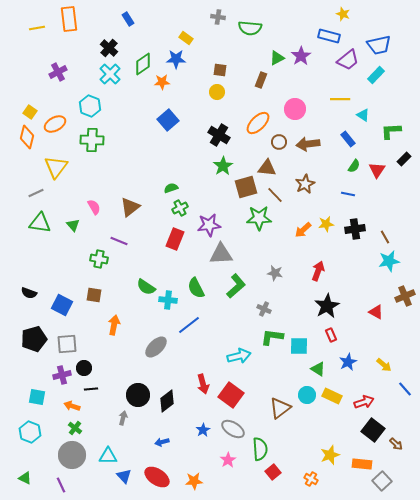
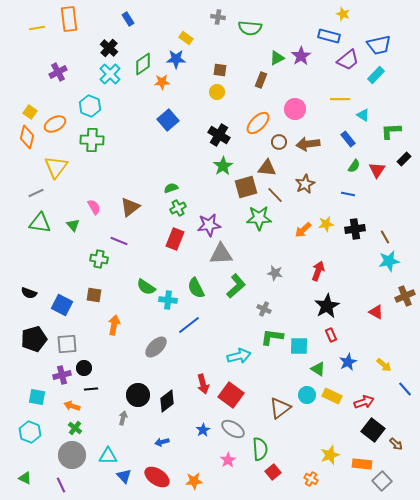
green cross at (180, 208): moved 2 px left
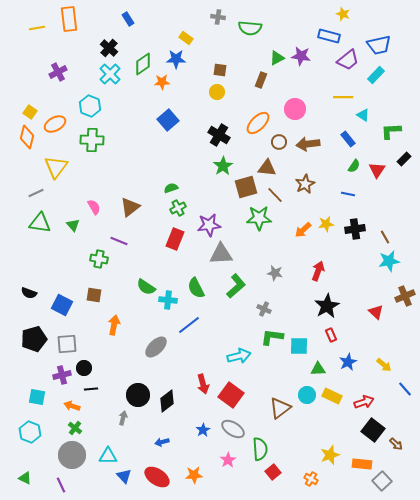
purple star at (301, 56): rotated 30 degrees counterclockwise
yellow line at (340, 99): moved 3 px right, 2 px up
red triangle at (376, 312): rotated 14 degrees clockwise
green triangle at (318, 369): rotated 35 degrees counterclockwise
orange star at (194, 481): moved 6 px up
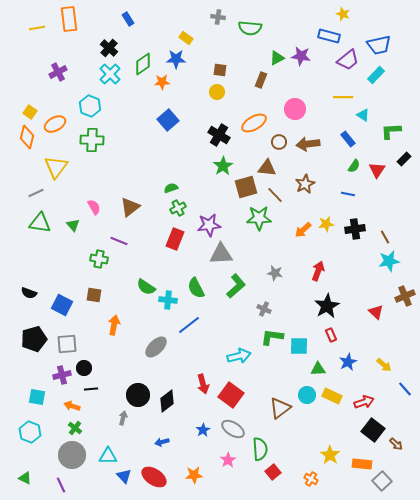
orange ellipse at (258, 123): moved 4 px left; rotated 15 degrees clockwise
yellow star at (330, 455): rotated 18 degrees counterclockwise
red ellipse at (157, 477): moved 3 px left
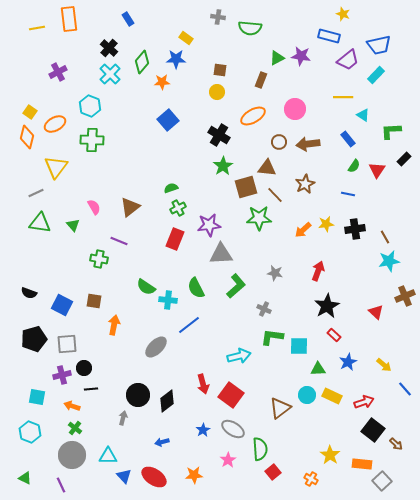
green diamond at (143, 64): moved 1 px left, 2 px up; rotated 15 degrees counterclockwise
orange ellipse at (254, 123): moved 1 px left, 7 px up
brown square at (94, 295): moved 6 px down
red rectangle at (331, 335): moved 3 px right; rotated 24 degrees counterclockwise
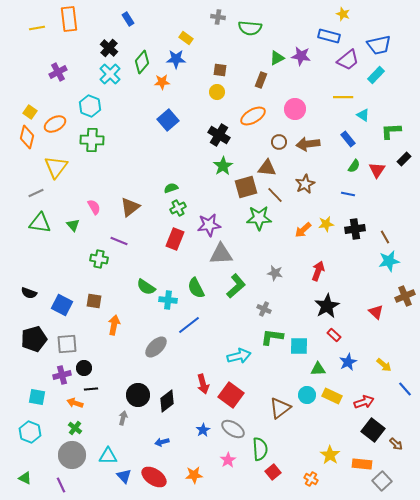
orange arrow at (72, 406): moved 3 px right, 3 px up
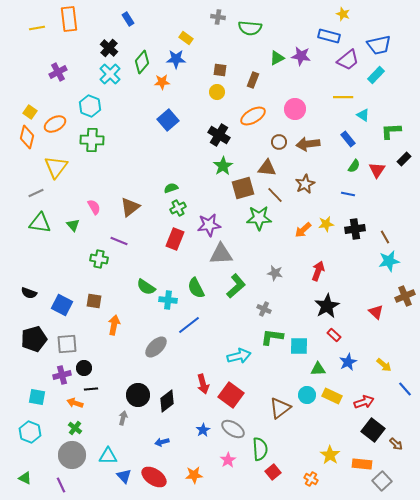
brown rectangle at (261, 80): moved 8 px left
brown square at (246, 187): moved 3 px left, 1 px down
